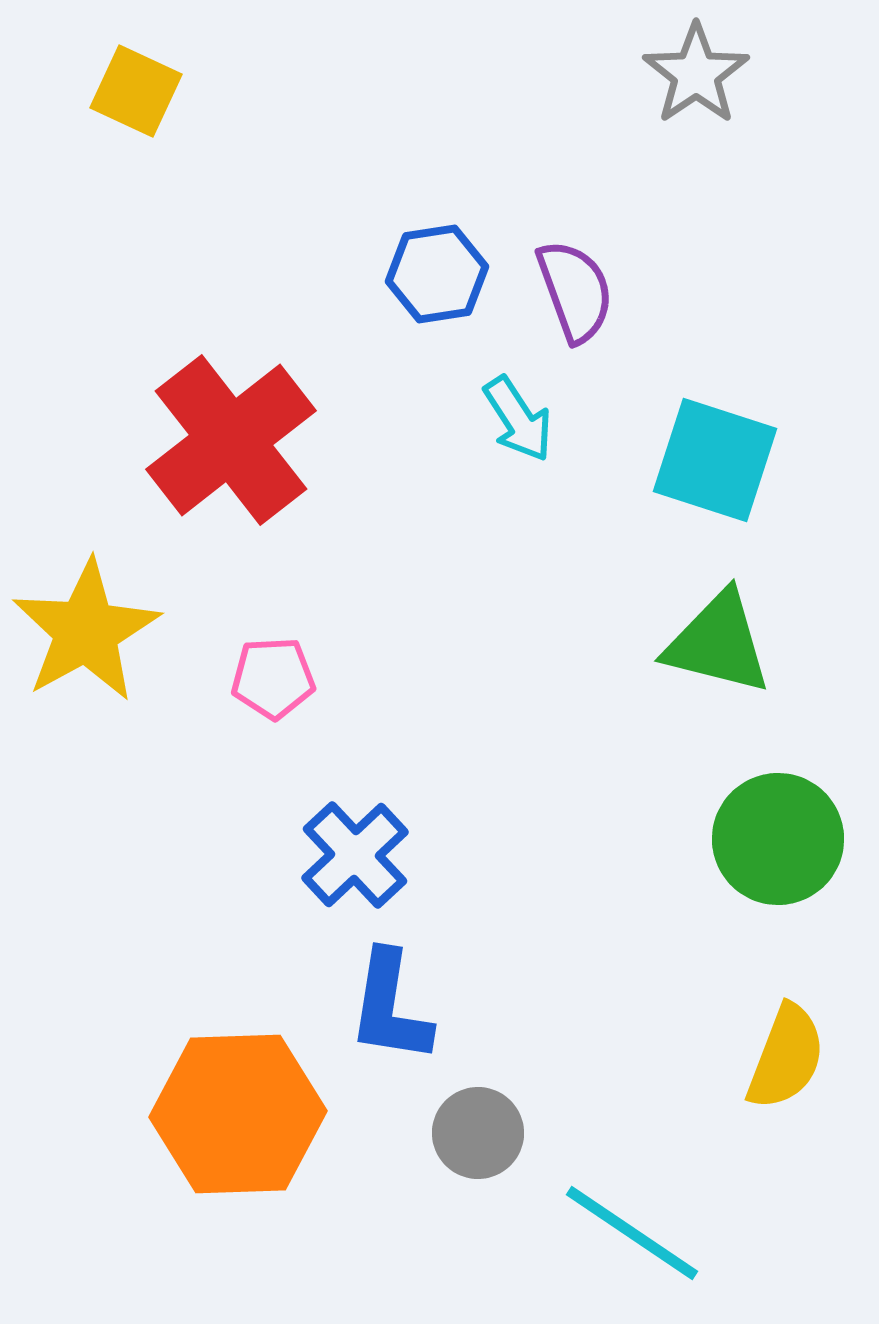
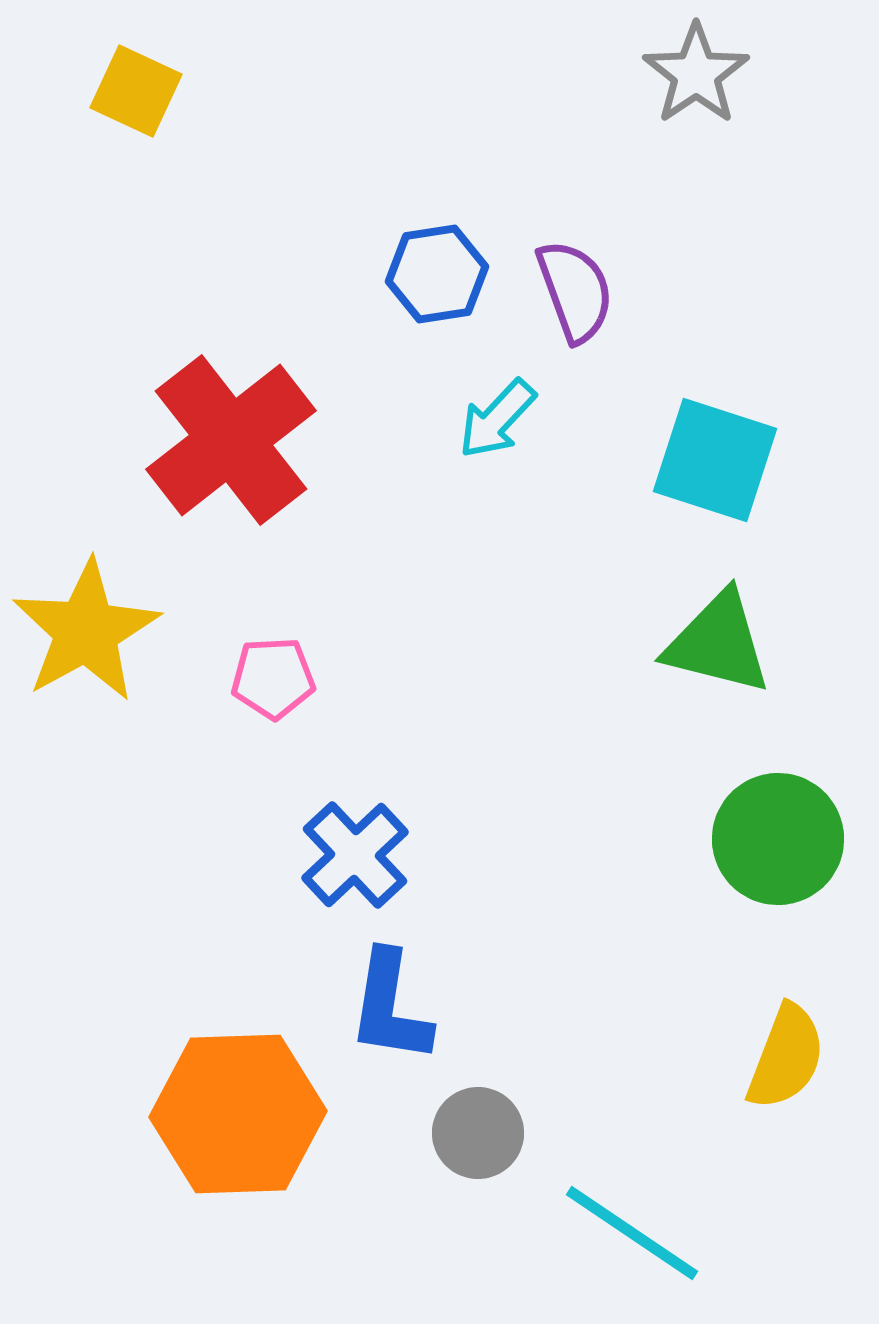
cyan arrow: moved 21 px left; rotated 76 degrees clockwise
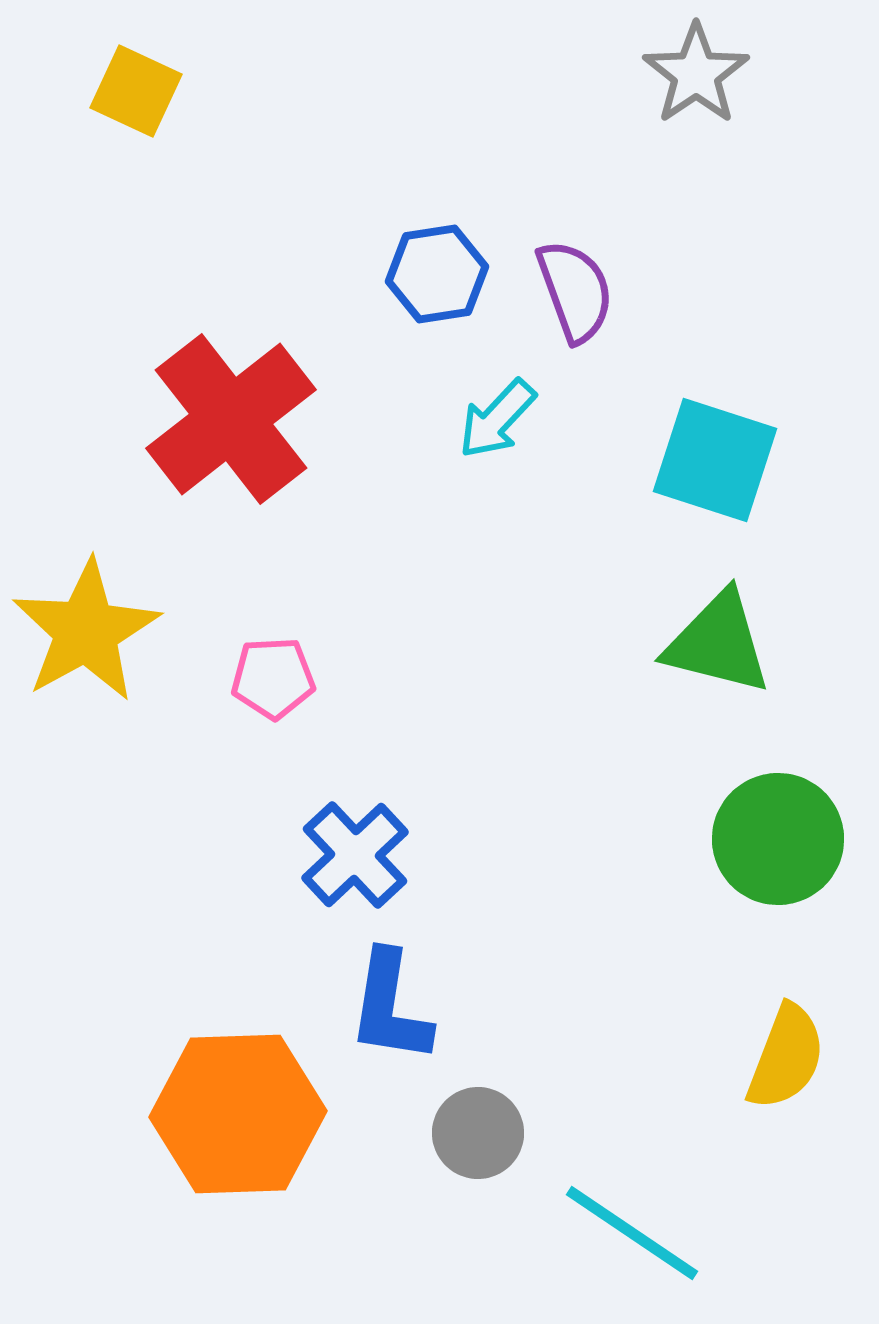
red cross: moved 21 px up
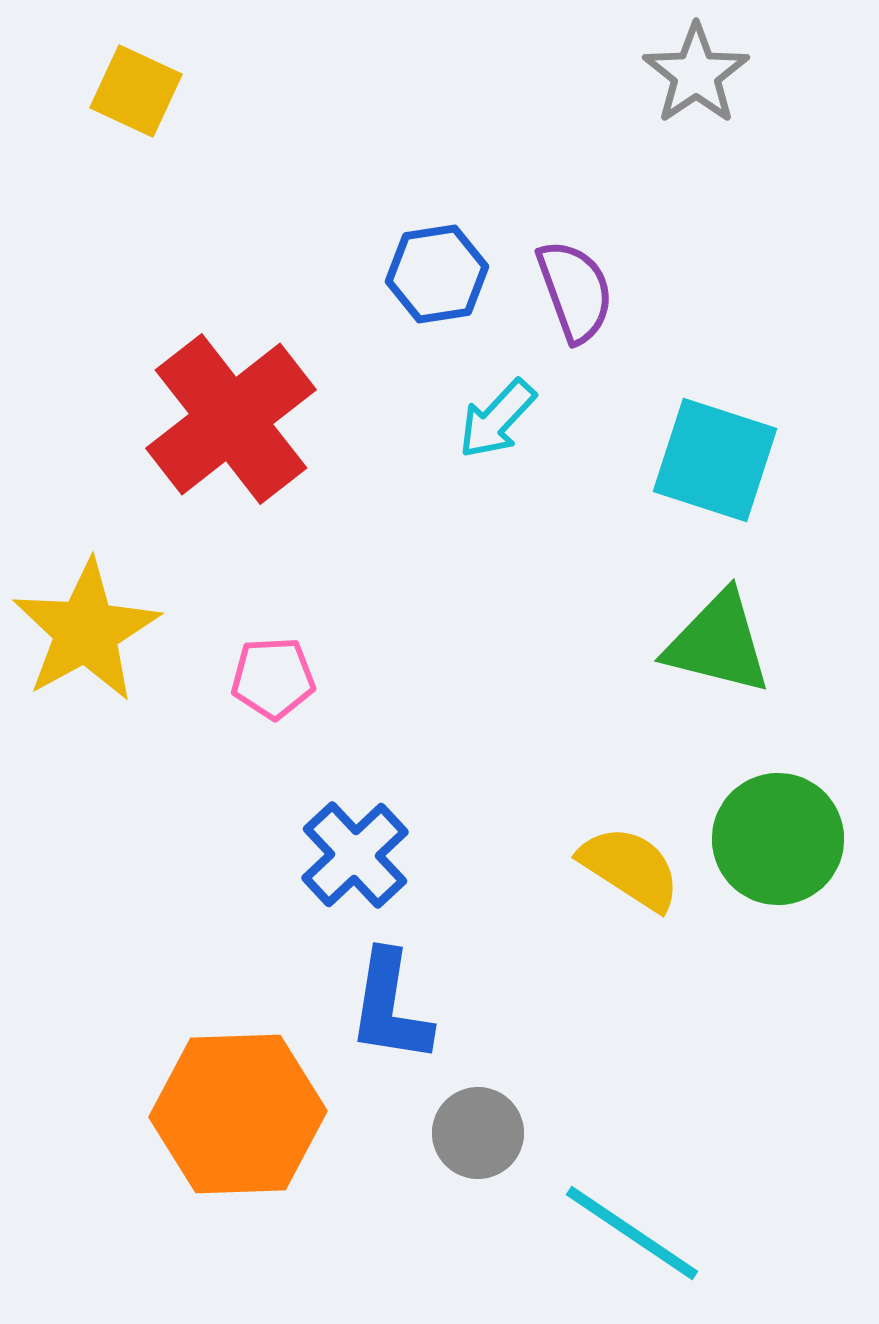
yellow semicircle: moved 156 px left, 189 px up; rotated 78 degrees counterclockwise
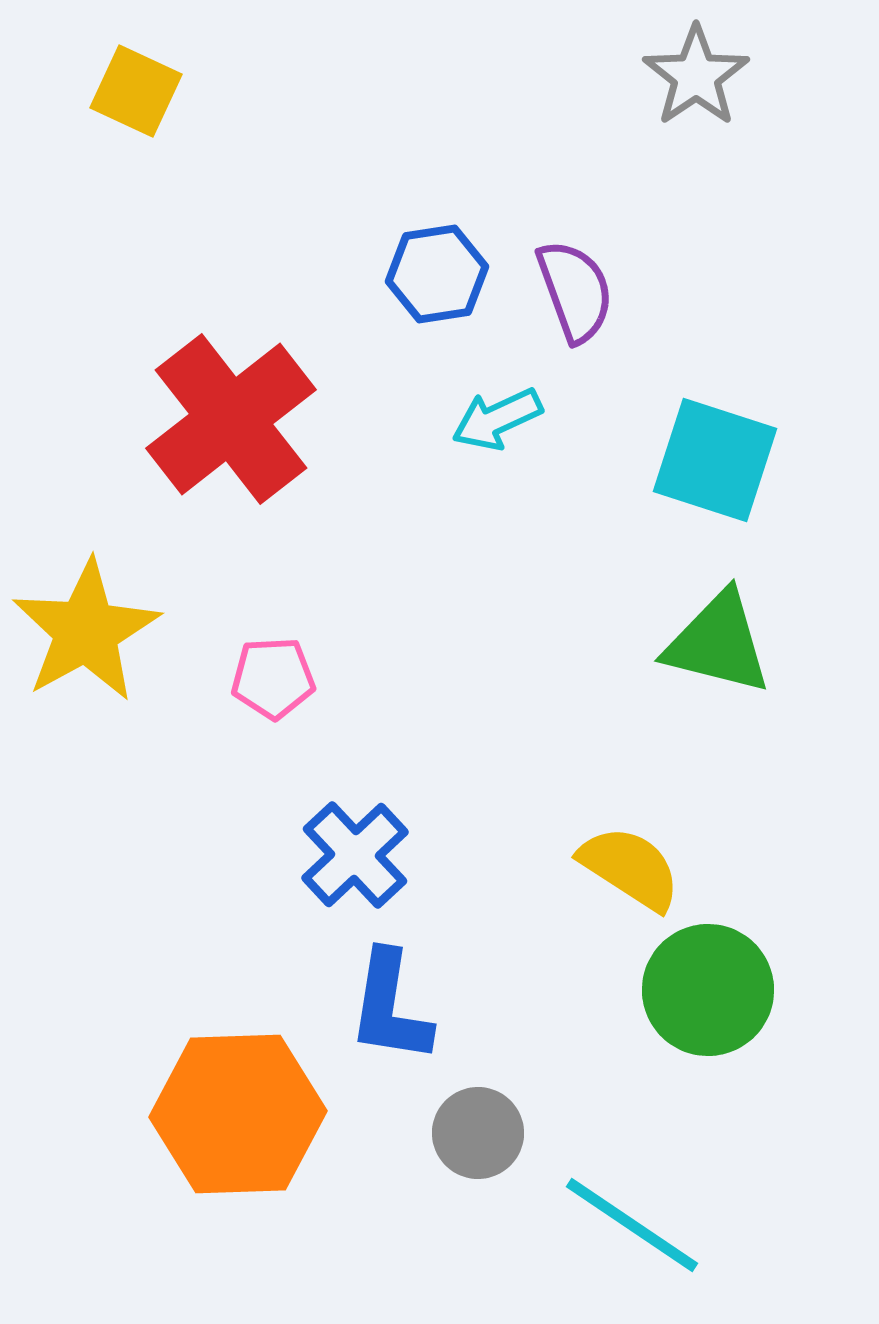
gray star: moved 2 px down
cyan arrow: rotated 22 degrees clockwise
green circle: moved 70 px left, 151 px down
cyan line: moved 8 px up
